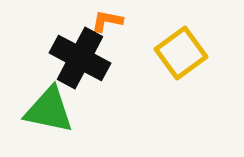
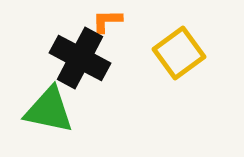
orange L-shape: rotated 12 degrees counterclockwise
yellow square: moved 2 px left
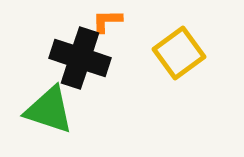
black cross: rotated 10 degrees counterclockwise
green triangle: rotated 6 degrees clockwise
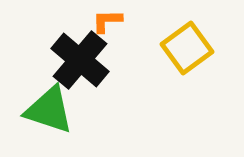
yellow square: moved 8 px right, 5 px up
black cross: moved 2 px down; rotated 22 degrees clockwise
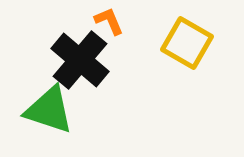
orange L-shape: moved 2 px right; rotated 68 degrees clockwise
yellow square: moved 5 px up; rotated 24 degrees counterclockwise
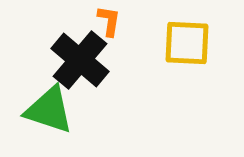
orange L-shape: rotated 32 degrees clockwise
yellow square: rotated 27 degrees counterclockwise
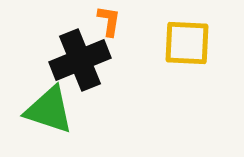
black cross: rotated 28 degrees clockwise
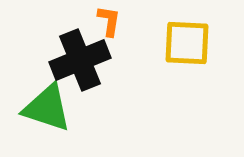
green triangle: moved 2 px left, 2 px up
